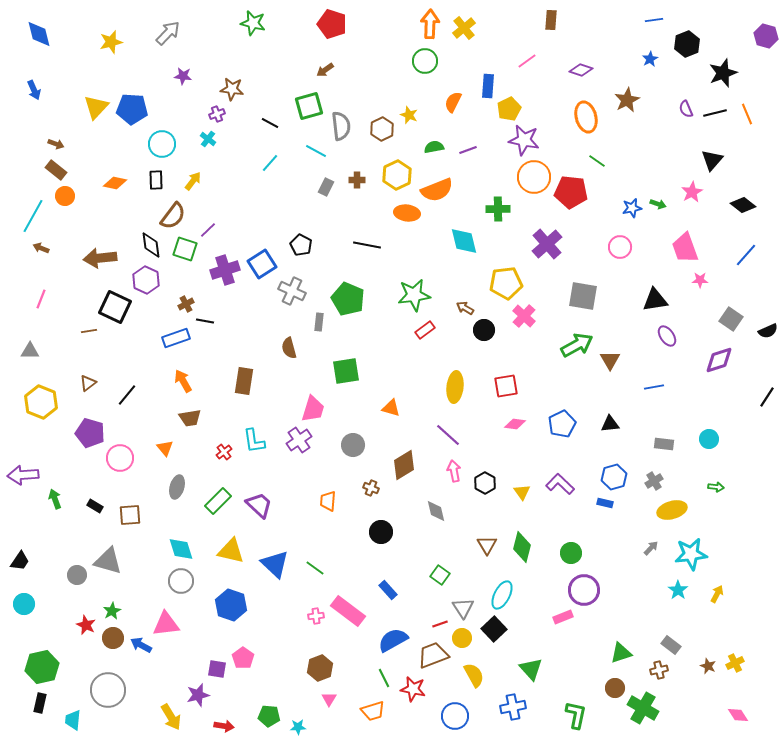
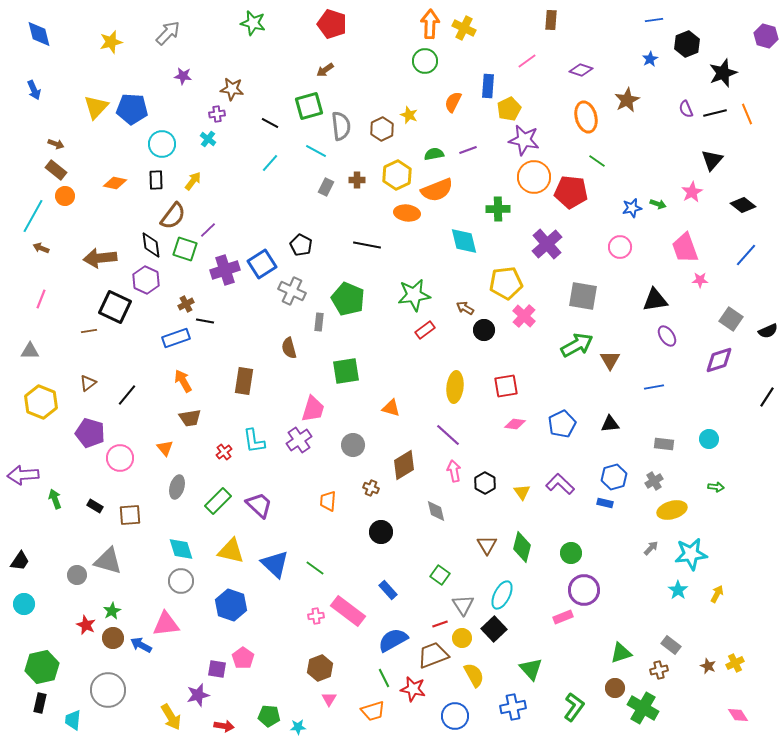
yellow cross at (464, 28): rotated 25 degrees counterclockwise
purple cross at (217, 114): rotated 14 degrees clockwise
green semicircle at (434, 147): moved 7 px down
gray triangle at (463, 608): moved 3 px up
green L-shape at (576, 715): moved 2 px left, 8 px up; rotated 24 degrees clockwise
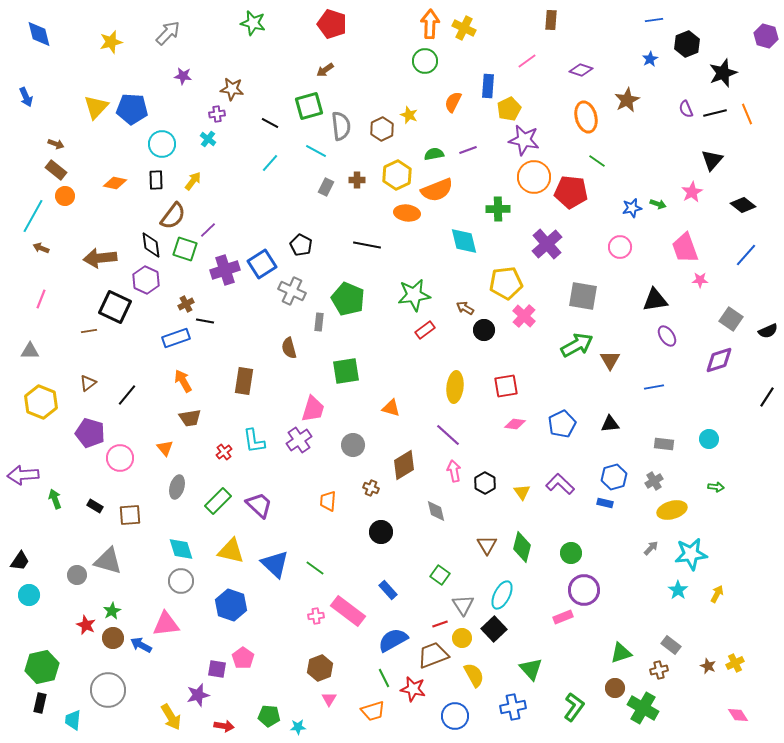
blue arrow at (34, 90): moved 8 px left, 7 px down
cyan circle at (24, 604): moved 5 px right, 9 px up
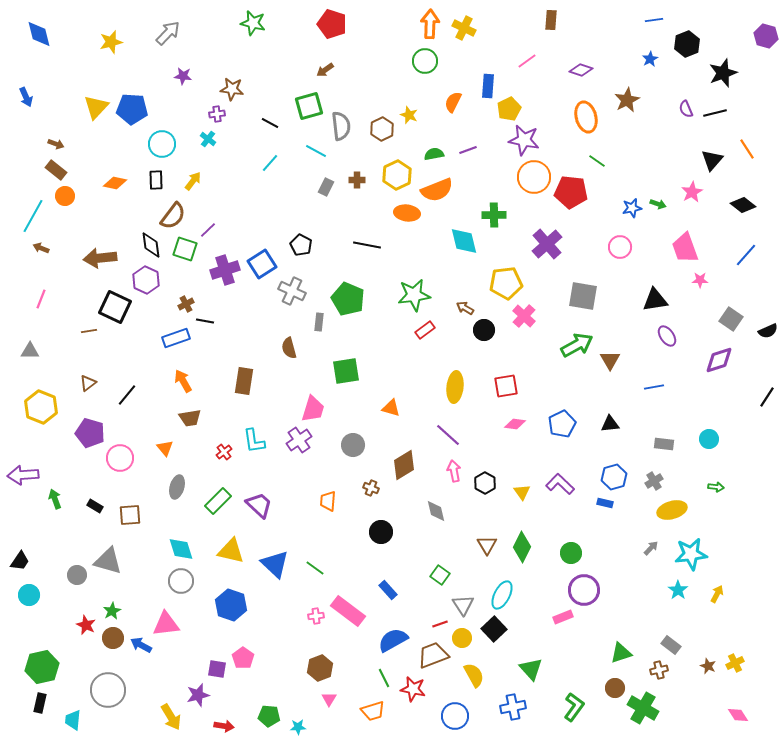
orange line at (747, 114): moved 35 px down; rotated 10 degrees counterclockwise
green cross at (498, 209): moved 4 px left, 6 px down
yellow hexagon at (41, 402): moved 5 px down
green diamond at (522, 547): rotated 12 degrees clockwise
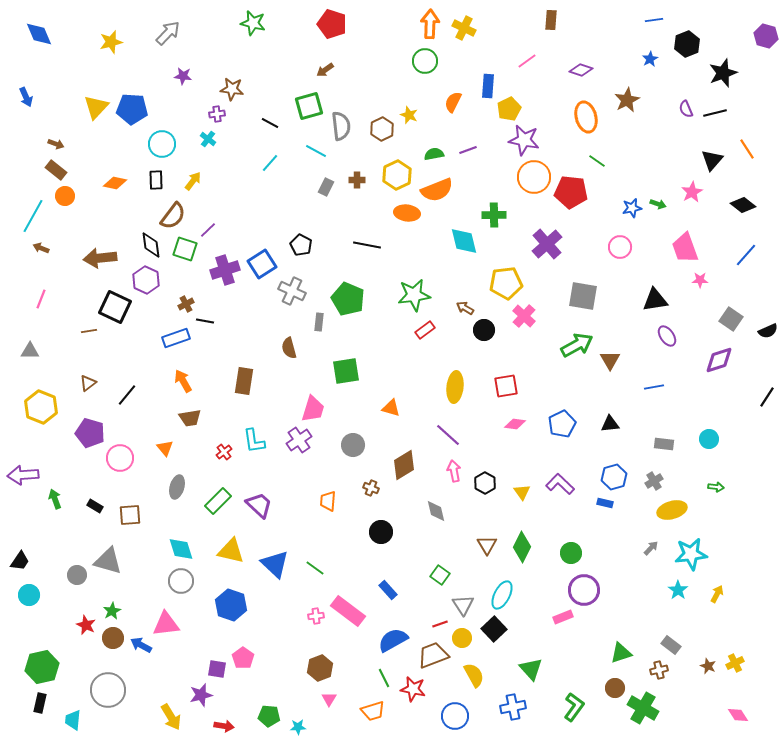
blue diamond at (39, 34): rotated 8 degrees counterclockwise
purple star at (198, 695): moved 3 px right
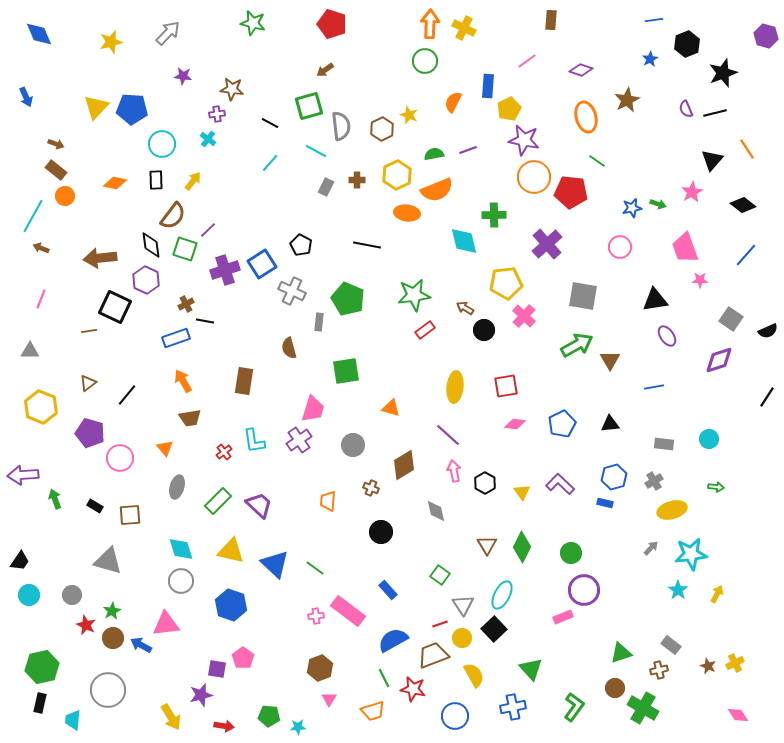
gray circle at (77, 575): moved 5 px left, 20 px down
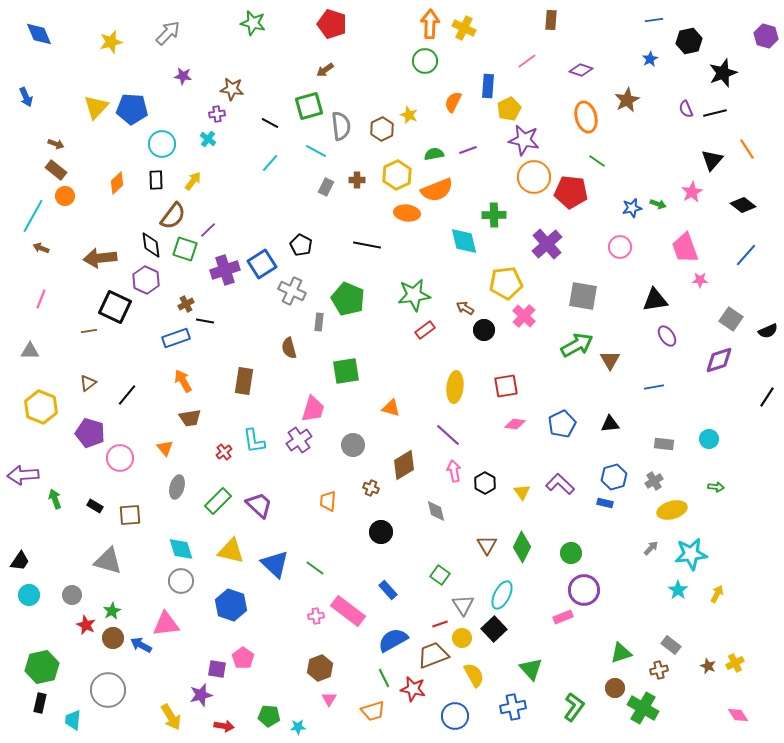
black hexagon at (687, 44): moved 2 px right, 3 px up; rotated 10 degrees clockwise
orange diamond at (115, 183): moved 2 px right; rotated 55 degrees counterclockwise
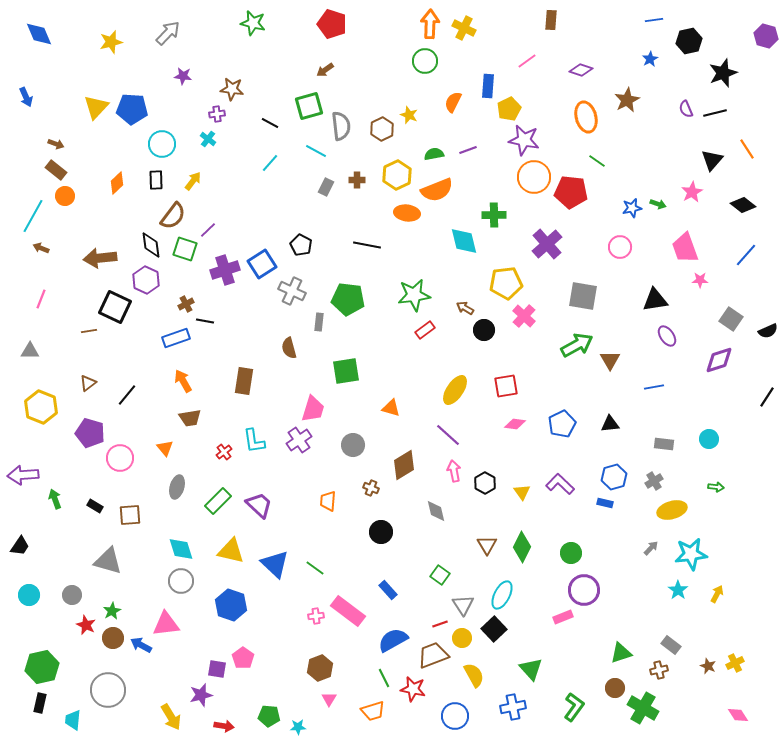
green pentagon at (348, 299): rotated 16 degrees counterclockwise
yellow ellipse at (455, 387): moved 3 px down; rotated 28 degrees clockwise
black trapezoid at (20, 561): moved 15 px up
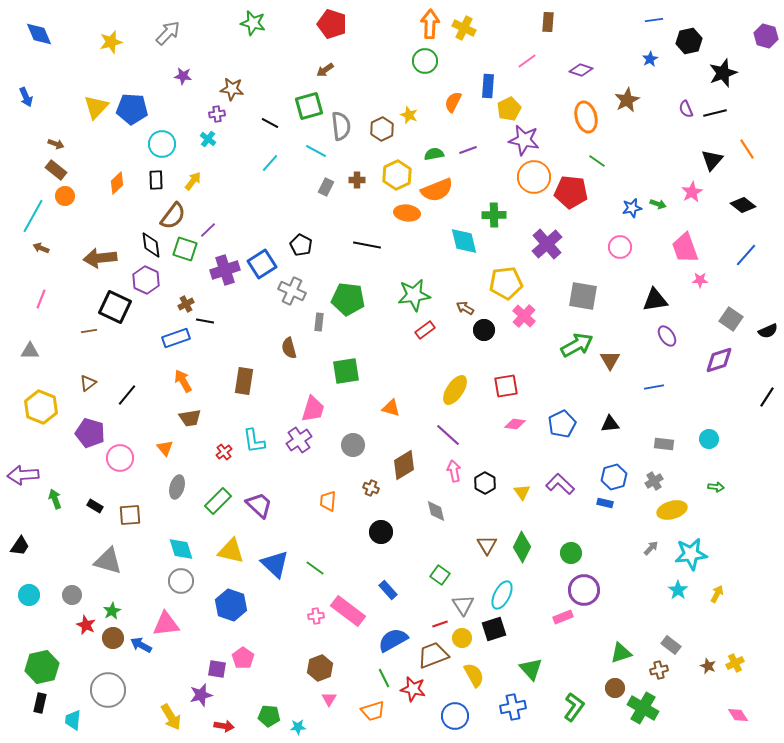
brown rectangle at (551, 20): moved 3 px left, 2 px down
black square at (494, 629): rotated 25 degrees clockwise
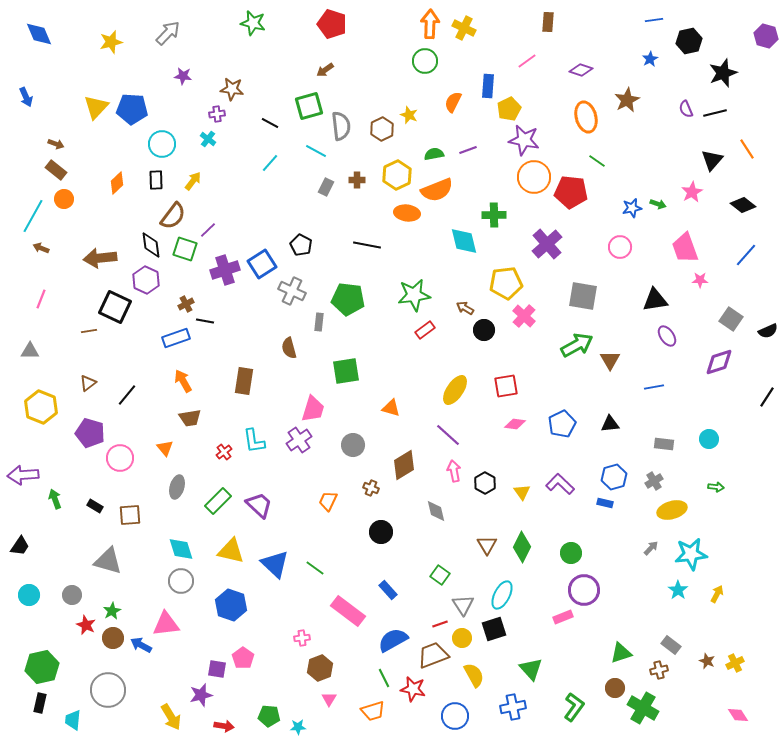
orange circle at (65, 196): moved 1 px left, 3 px down
purple diamond at (719, 360): moved 2 px down
orange trapezoid at (328, 501): rotated 20 degrees clockwise
pink cross at (316, 616): moved 14 px left, 22 px down
brown star at (708, 666): moved 1 px left, 5 px up
